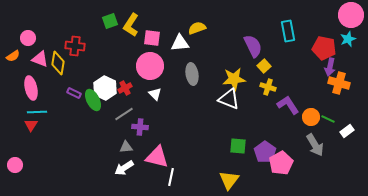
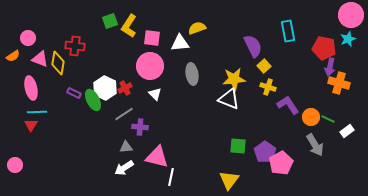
yellow L-shape at (131, 25): moved 2 px left, 1 px down
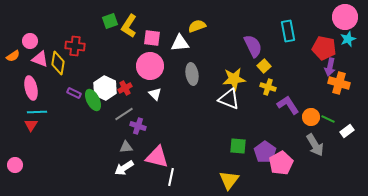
pink circle at (351, 15): moved 6 px left, 2 px down
yellow semicircle at (197, 28): moved 2 px up
pink circle at (28, 38): moved 2 px right, 3 px down
purple cross at (140, 127): moved 2 px left, 1 px up; rotated 14 degrees clockwise
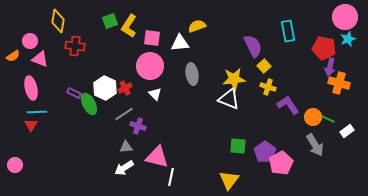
yellow diamond at (58, 63): moved 42 px up
green ellipse at (93, 100): moved 4 px left, 4 px down
orange circle at (311, 117): moved 2 px right
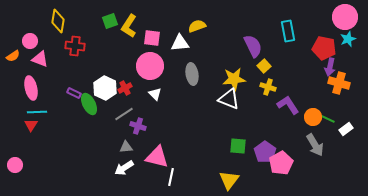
white rectangle at (347, 131): moved 1 px left, 2 px up
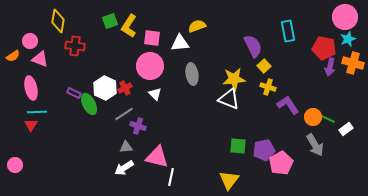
orange cross at (339, 83): moved 14 px right, 20 px up
purple pentagon at (265, 152): moved 1 px left, 2 px up; rotated 25 degrees clockwise
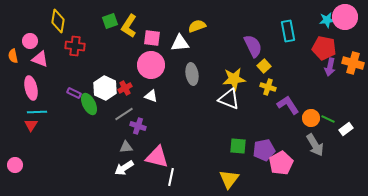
cyan star at (348, 39): moved 21 px left, 19 px up; rotated 14 degrees clockwise
orange semicircle at (13, 56): rotated 112 degrees clockwise
pink circle at (150, 66): moved 1 px right, 1 px up
white triangle at (155, 94): moved 4 px left, 2 px down; rotated 24 degrees counterclockwise
orange circle at (313, 117): moved 2 px left, 1 px down
yellow triangle at (229, 180): moved 1 px up
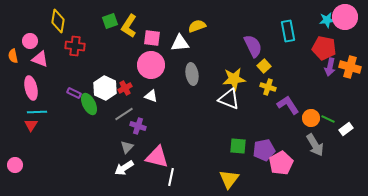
orange cross at (353, 63): moved 3 px left, 4 px down
gray triangle at (126, 147): moved 1 px right; rotated 40 degrees counterclockwise
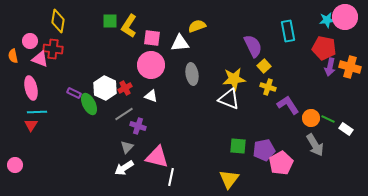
green square at (110, 21): rotated 21 degrees clockwise
red cross at (75, 46): moved 22 px left, 3 px down
white rectangle at (346, 129): rotated 72 degrees clockwise
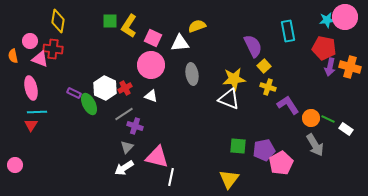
pink square at (152, 38): moved 1 px right; rotated 18 degrees clockwise
purple cross at (138, 126): moved 3 px left
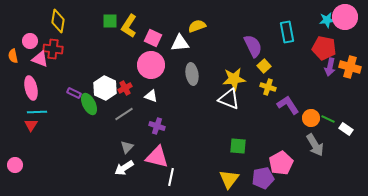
cyan rectangle at (288, 31): moved 1 px left, 1 px down
purple cross at (135, 126): moved 22 px right
purple pentagon at (264, 150): moved 1 px left, 28 px down
